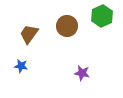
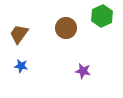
brown circle: moved 1 px left, 2 px down
brown trapezoid: moved 10 px left
purple star: moved 1 px right, 2 px up
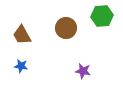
green hexagon: rotated 20 degrees clockwise
brown trapezoid: moved 3 px right, 1 px down; rotated 65 degrees counterclockwise
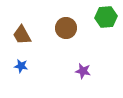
green hexagon: moved 4 px right, 1 px down
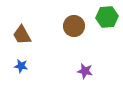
green hexagon: moved 1 px right
brown circle: moved 8 px right, 2 px up
purple star: moved 2 px right
